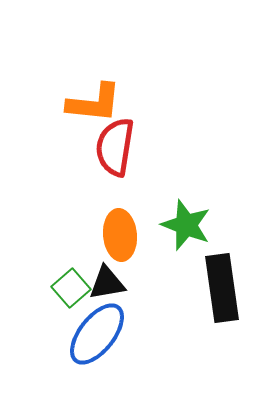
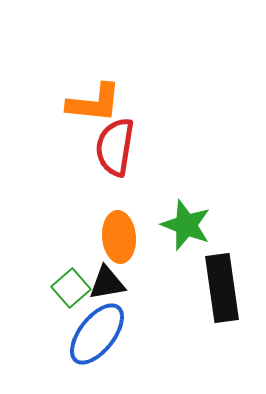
orange ellipse: moved 1 px left, 2 px down
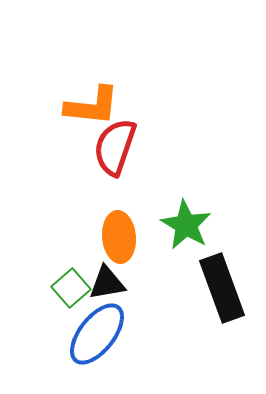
orange L-shape: moved 2 px left, 3 px down
red semicircle: rotated 10 degrees clockwise
green star: rotated 9 degrees clockwise
black rectangle: rotated 12 degrees counterclockwise
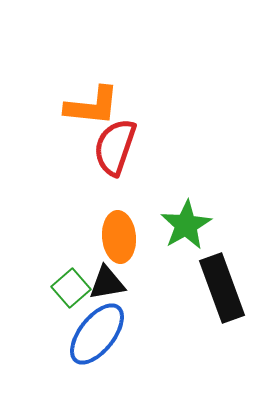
green star: rotated 12 degrees clockwise
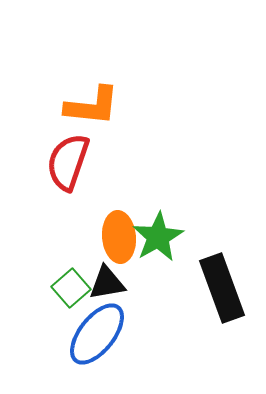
red semicircle: moved 47 px left, 15 px down
green star: moved 28 px left, 12 px down
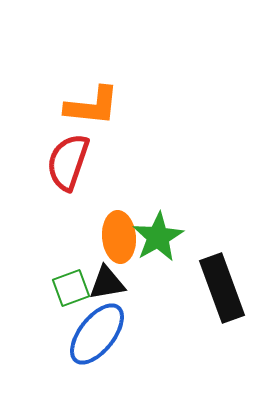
green square: rotated 21 degrees clockwise
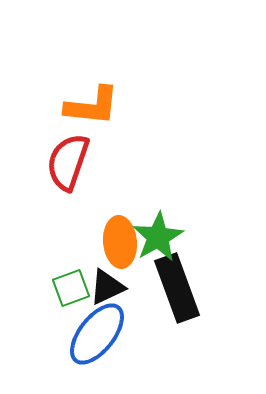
orange ellipse: moved 1 px right, 5 px down
black triangle: moved 4 px down; rotated 15 degrees counterclockwise
black rectangle: moved 45 px left
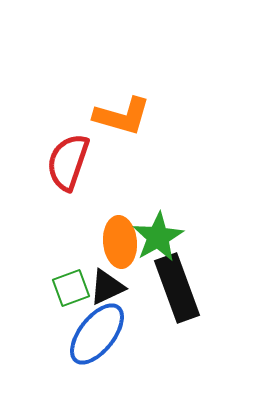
orange L-shape: moved 30 px right, 10 px down; rotated 10 degrees clockwise
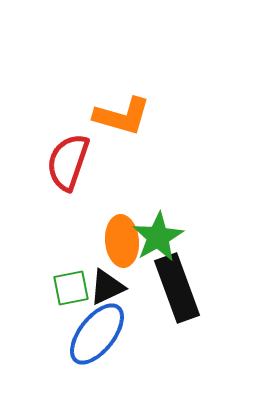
orange ellipse: moved 2 px right, 1 px up
green square: rotated 9 degrees clockwise
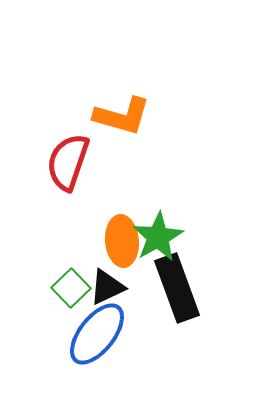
green square: rotated 33 degrees counterclockwise
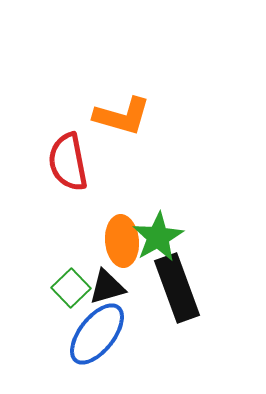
red semicircle: rotated 30 degrees counterclockwise
black triangle: rotated 9 degrees clockwise
